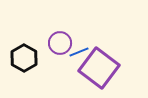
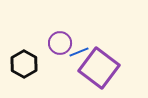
black hexagon: moved 6 px down
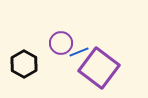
purple circle: moved 1 px right
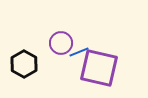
purple square: rotated 24 degrees counterclockwise
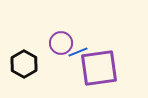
blue line: moved 1 px left
purple square: rotated 21 degrees counterclockwise
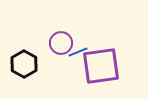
purple square: moved 2 px right, 2 px up
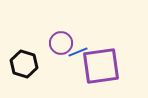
black hexagon: rotated 12 degrees counterclockwise
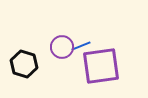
purple circle: moved 1 px right, 4 px down
blue line: moved 3 px right, 6 px up
